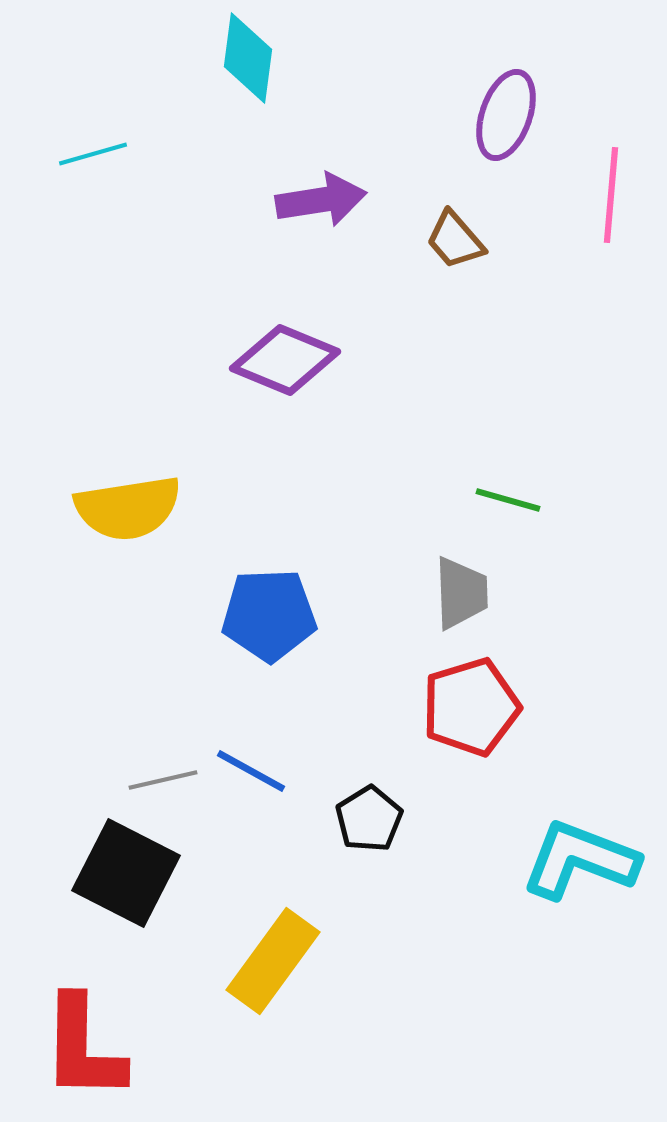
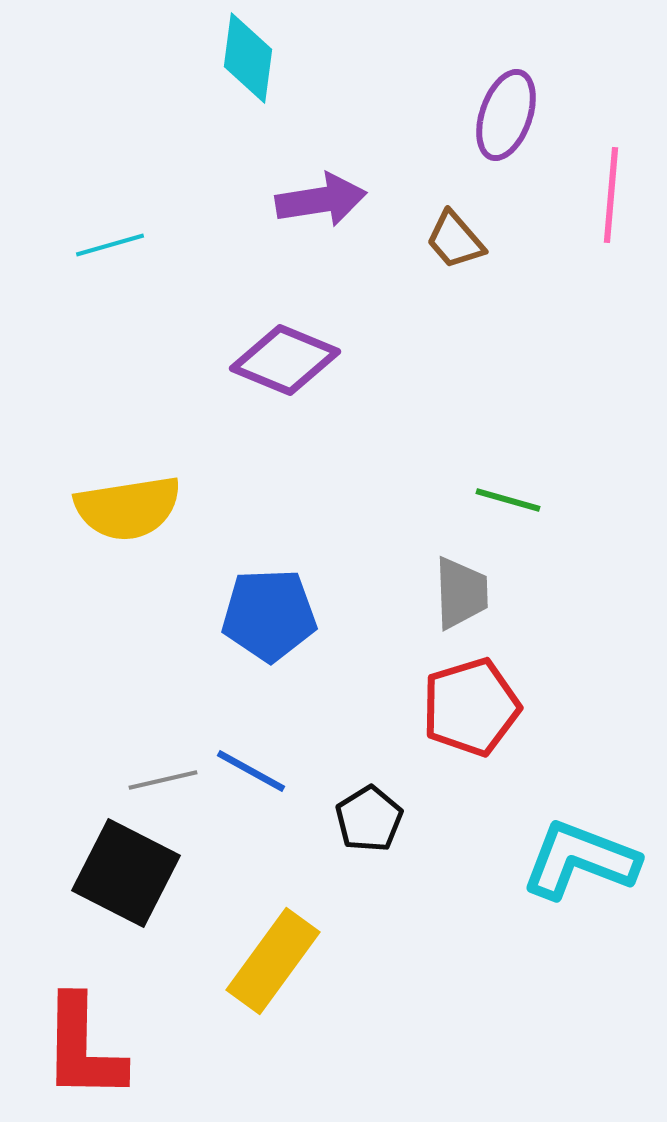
cyan line: moved 17 px right, 91 px down
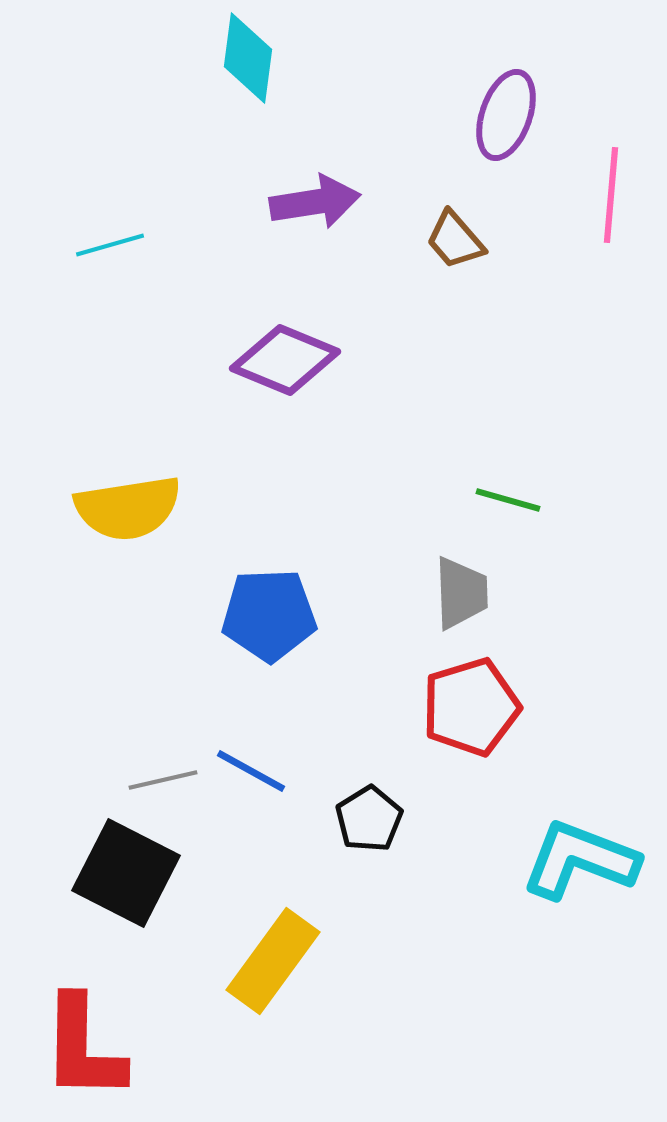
purple arrow: moved 6 px left, 2 px down
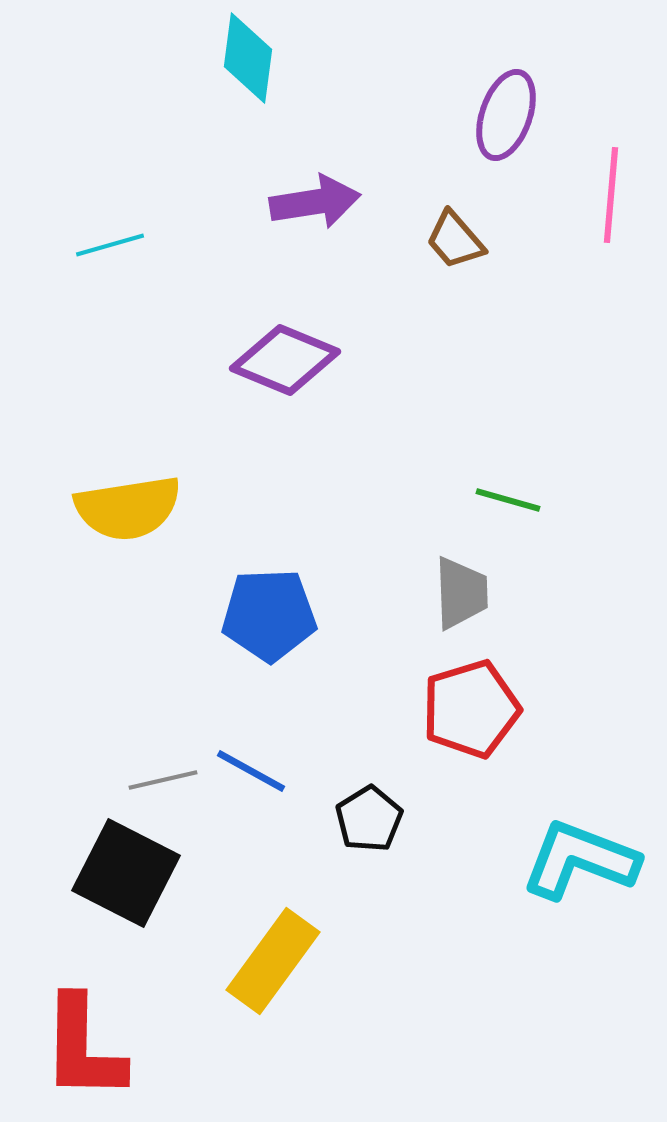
red pentagon: moved 2 px down
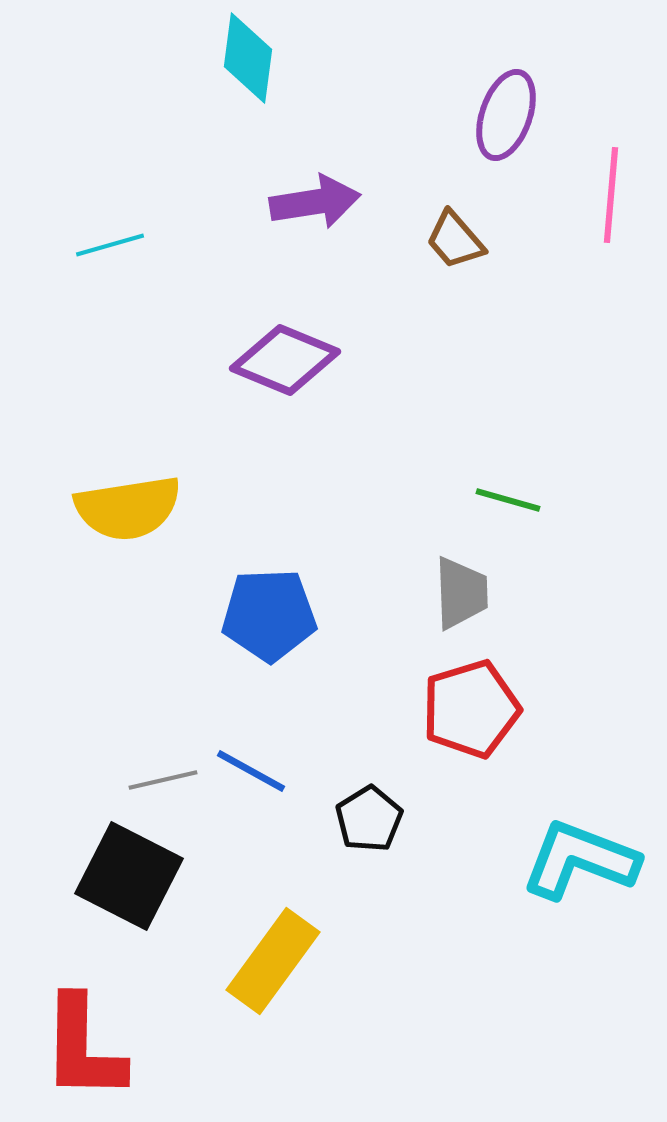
black square: moved 3 px right, 3 px down
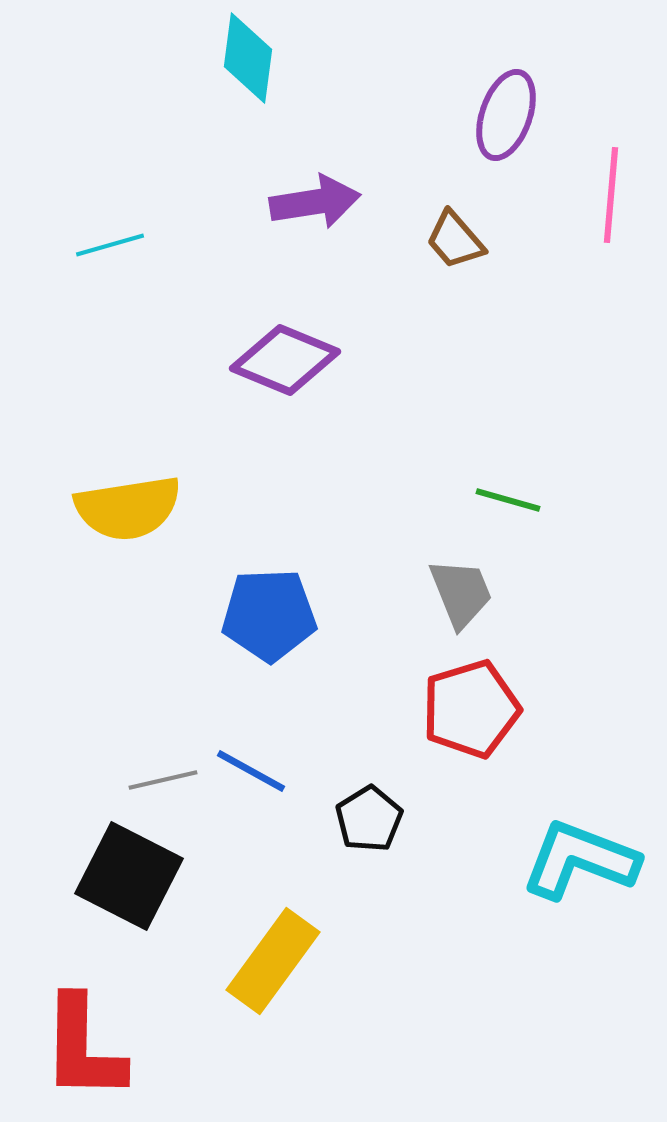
gray trapezoid: rotated 20 degrees counterclockwise
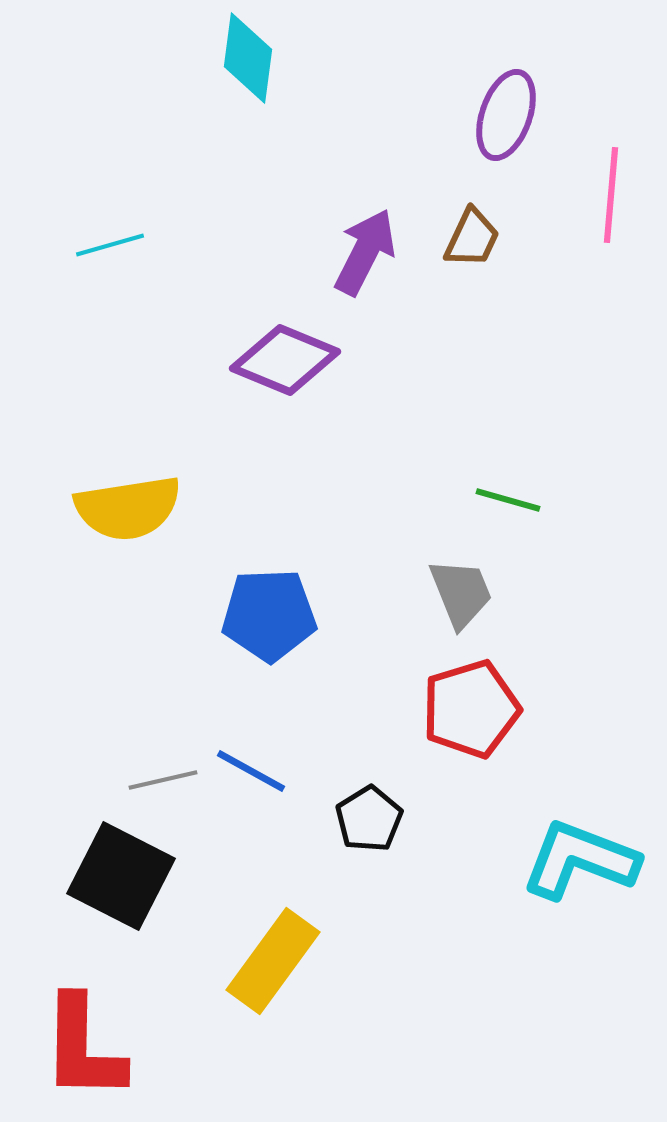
purple arrow: moved 50 px right, 50 px down; rotated 54 degrees counterclockwise
brown trapezoid: moved 17 px right, 2 px up; rotated 114 degrees counterclockwise
black square: moved 8 px left
